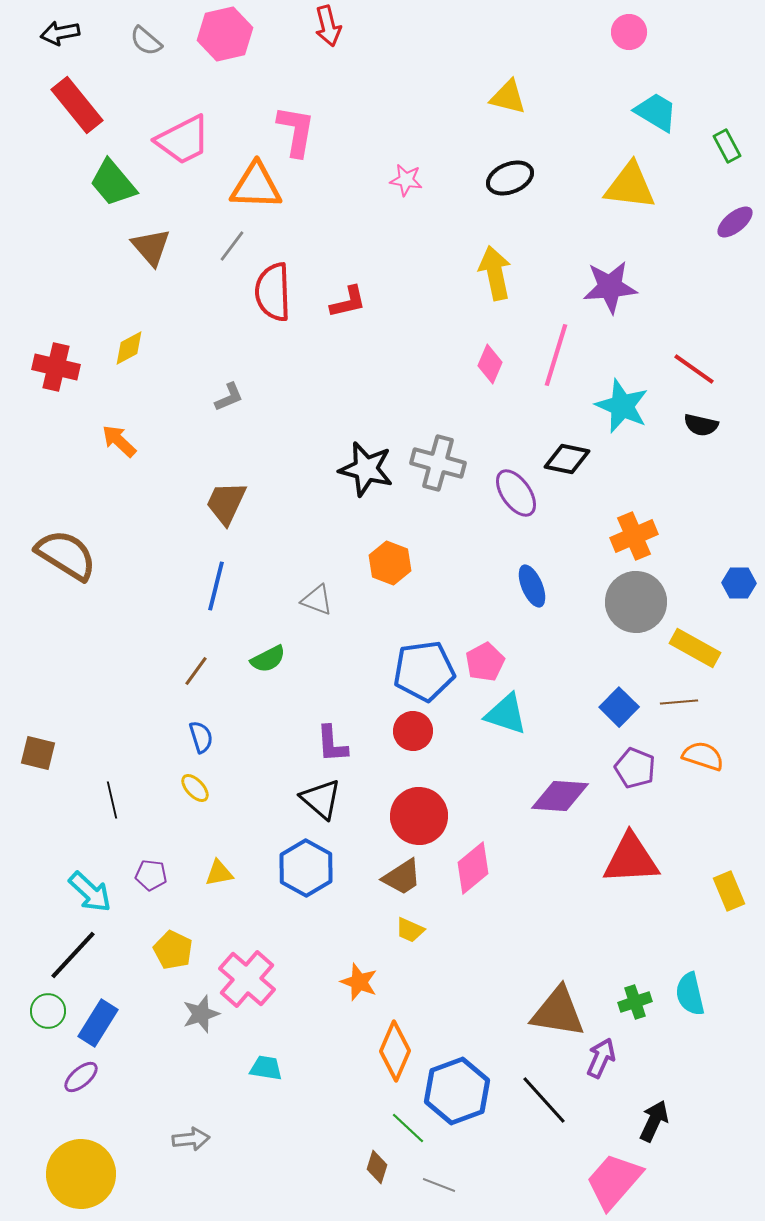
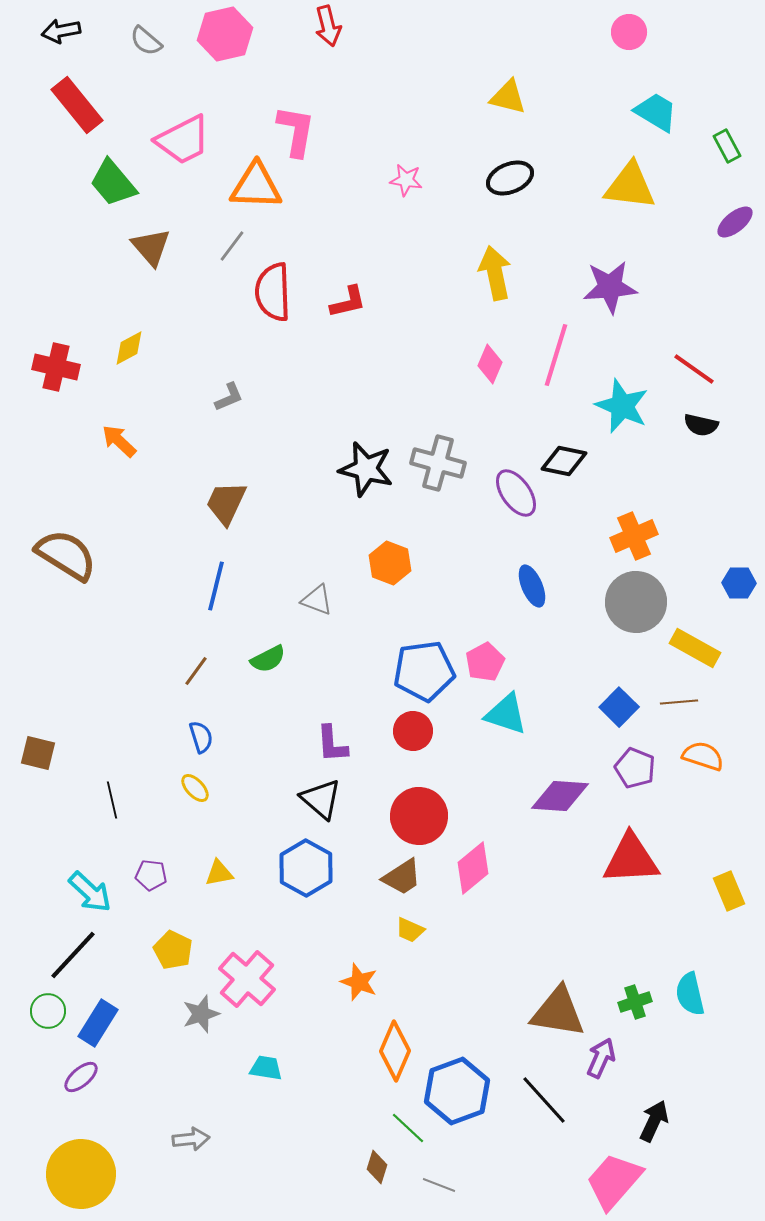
black arrow at (60, 33): moved 1 px right, 2 px up
black diamond at (567, 459): moved 3 px left, 2 px down
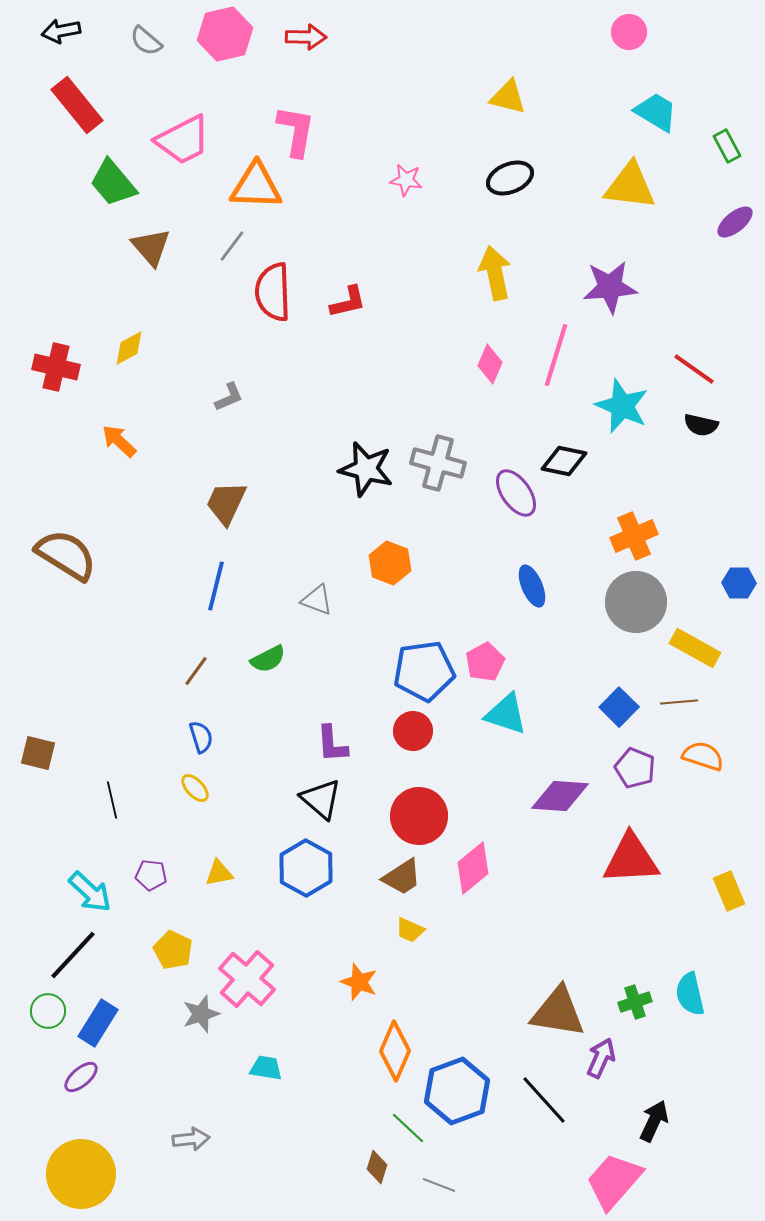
red arrow at (328, 26): moved 22 px left, 11 px down; rotated 75 degrees counterclockwise
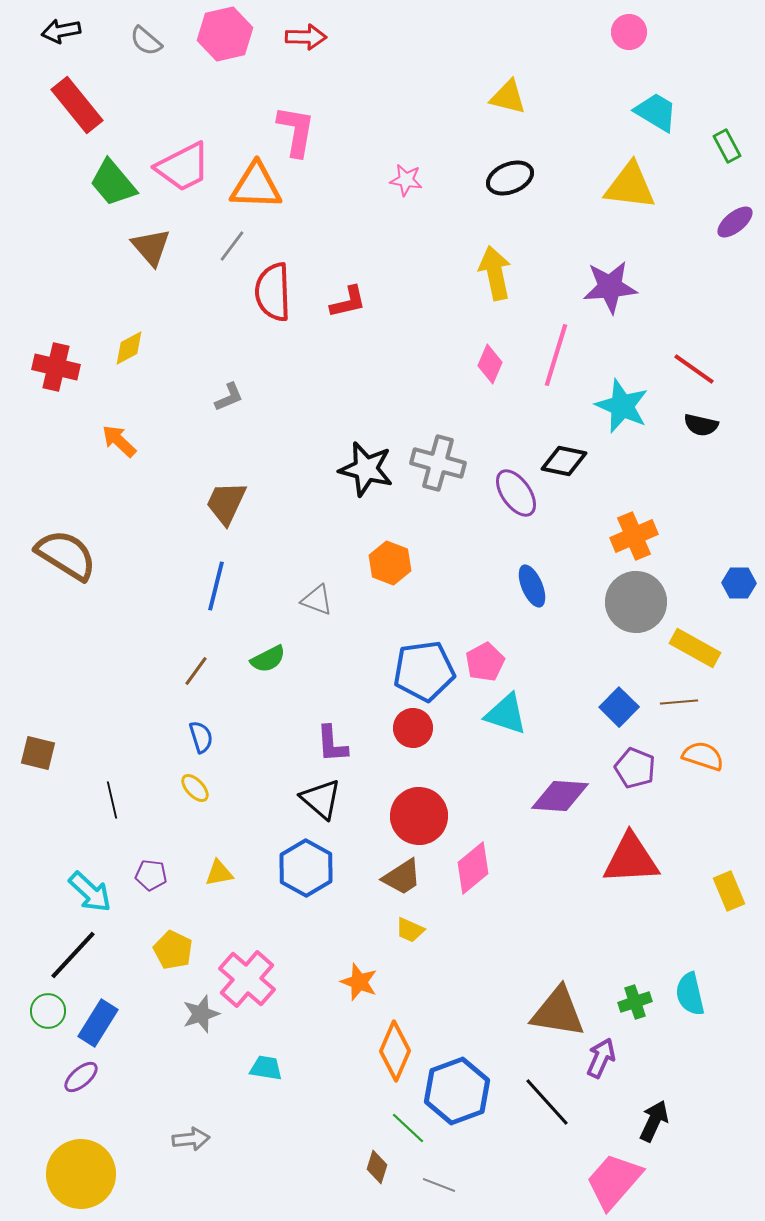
pink trapezoid at (183, 140): moved 27 px down
red circle at (413, 731): moved 3 px up
black line at (544, 1100): moved 3 px right, 2 px down
